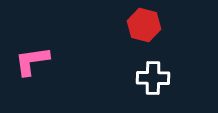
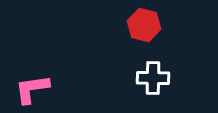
pink L-shape: moved 28 px down
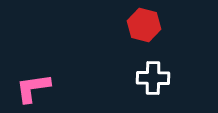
pink L-shape: moved 1 px right, 1 px up
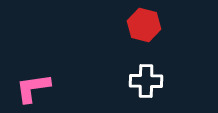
white cross: moved 7 px left, 3 px down
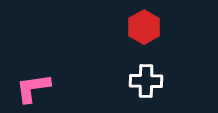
red hexagon: moved 2 px down; rotated 16 degrees clockwise
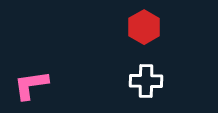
pink L-shape: moved 2 px left, 3 px up
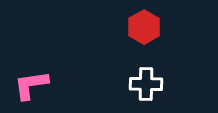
white cross: moved 3 px down
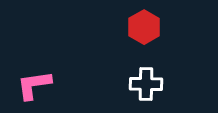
pink L-shape: moved 3 px right
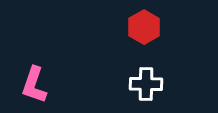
pink L-shape: rotated 63 degrees counterclockwise
